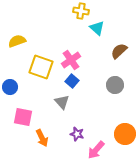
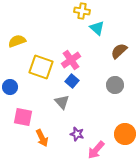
yellow cross: moved 1 px right
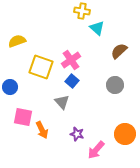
orange arrow: moved 8 px up
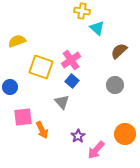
pink square: rotated 18 degrees counterclockwise
purple star: moved 1 px right, 2 px down; rotated 24 degrees clockwise
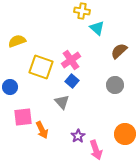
pink arrow: rotated 60 degrees counterclockwise
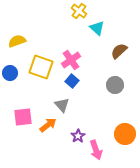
yellow cross: moved 3 px left; rotated 28 degrees clockwise
blue circle: moved 14 px up
gray triangle: moved 3 px down
orange arrow: moved 6 px right, 5 px up; rotated 102 degrees counterclockwise
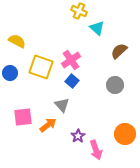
yellow cross: rotated 14 degrees counterclockwise
yellow semicircle: rotated 48 degrees clockwise
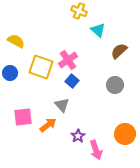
cyan triangle: moved 1 px right, 2 px down
yellow semicircle: moved 1 px left
pink cross: moved 3 px left
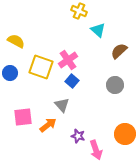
purple star: rotated 24 degrees counterclockwise
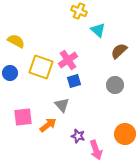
blue square: moved 2 px right; rotated 32 degrees clockwise
